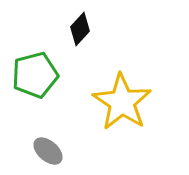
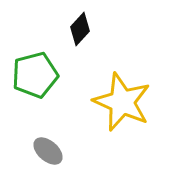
yellow star: rotated 10 degrees counterclockwise
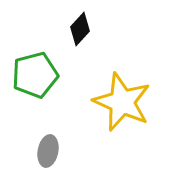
gray ellipse: rotated 60 degrees clockwise
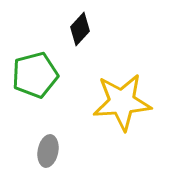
yellow star: rotated 28 degrees counterclockwise
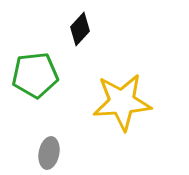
green pentagon: rotated 9 degrees clockwise
gray ellipse: moved 1 px right, 2 px down
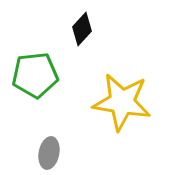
black diamond: moved 2 px right
yellow star: rotated 14 degrees clockwise
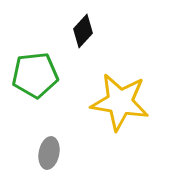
black diamond: moved 1 px right, 2 px down
yellow star: moved 2 px left
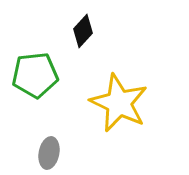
yellow star: moved 1 px left, 1 px down; rotated 16 degrees clockwise
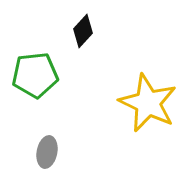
yellow star: moved 29 px right
gray ellipse: moved 2 px left, 1 px up
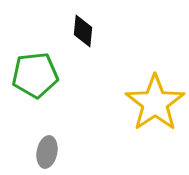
black diamond: rotated 36 degrees counterclockwise
yellow star: moved 7 px right; rotated 12 degrees clockwise
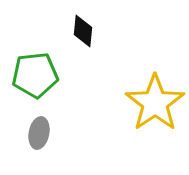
gray ellipse: moved 8 px left, 19 px up
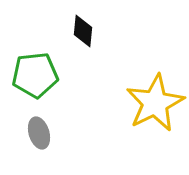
yellow star: rotated 8 degrees clockwise
gray ellipse: rotated 28 degrees counterclockwise
